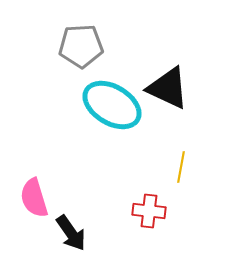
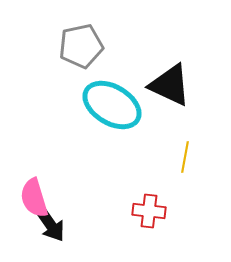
gray pentagon: rotated 9 degrees counterclockwise
black triangle: moved 2 px right, 3 px up
yellow line: moved 4 px right, 10 px up
black arrow: moved 21 px left, 9 px up
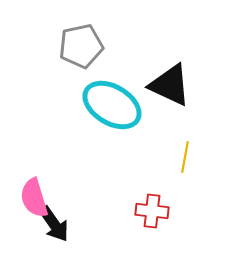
red cross: moved 3 px right
black arrow: moved 4 px right
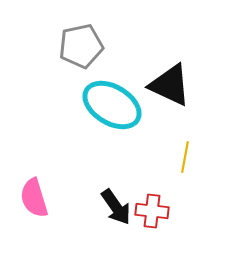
black arrow: moved 62 px right, 17 px up
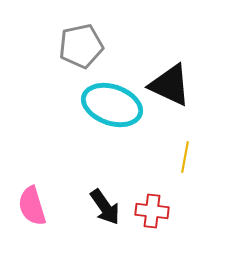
cyan ellipse: rotated 12 degrees counterclockwise
pink semicircle: moved 2 px left, 8 px down
black arrow: moved 11 px left
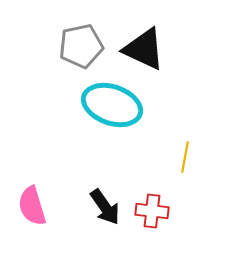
black triangle: moved 26 px left, 36 px up
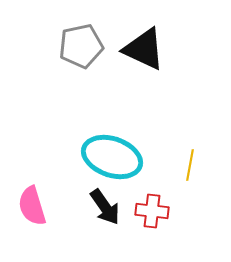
cyan ellipse: moved 52 px down
yellow line: moved 5 px right, 8 px down
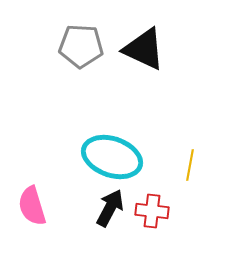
gray pentagon: rotated 15 degrees clockwise
black arrow: moved 5 px right, 1 px down; rotated 117 degrees counterclockwise
